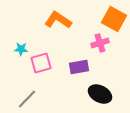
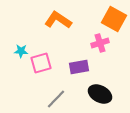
cyan star: moved 2 px down
gray line: moved 29 px right
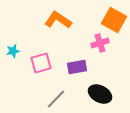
orange square: moved 1 px down
cyan star: moved 8 px left; rotated 16 degrees counterclockwise
purple rectangle: moved 2 px left
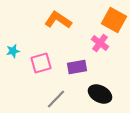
pink cross: rotated 36 degrees counterclockwise
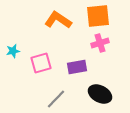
orange square: moved 16 px left, 4 px up; rotated 35 degrees counterclockwise
pink cross: rotated 36 degrees clockwise
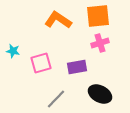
cyan star: rotated 24 degrees clockwise
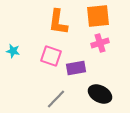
orange L-shape: moved 2 px down; rotated 116 degrees counterclockwise
pink square: moved 10 px right, 7 px up; rotated 35 degrees clockwise
purple rectangle: moved 1 px left, 1 px down
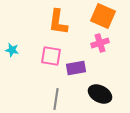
orange square: moved 5 px right; rotated 30 degrees clockwise
cyan star: moved 1 px left, 1 px up
pink square: rotated 10 degrees counterclockwise
gray line: rotated 35 degrees counterclockwise
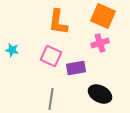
pink square: rotated 15 degrees clockwise
gray line: moved 5 px left
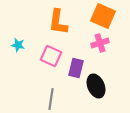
cyan star: moved 6 px right, 5 px up
purple rectangle: rotated 66 degrees counterclockwise
black ellipse: moved 4 px left, 8 px up; rotated 40 degrees clockwise
